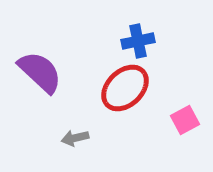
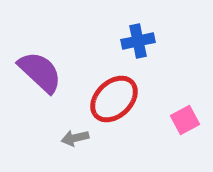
red ellipse: moved 11 px left, 11 px down
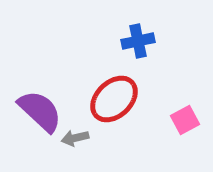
purple semicircle: moved 39 px down
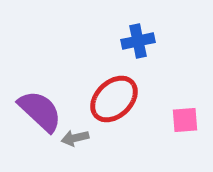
pink square: rotated 24 degrees clockwise
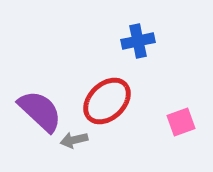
red ellipse: moved 7 px left, 2 px down
pink square: moved 4 px left, 2 px down; rotated 16 degrees counterclockwise
gray arrow: moved 1 px left, 2 px down
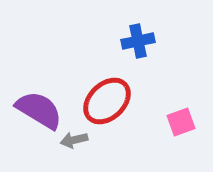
purple semicircle: moved 1 px left, 1 px up; rotated 12 degrees counterclockwise
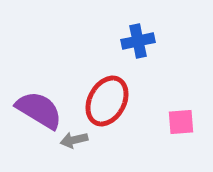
red ellipse: rotated 18 degrees counterclockwise
pink square: rotated 16 degrees clockwise
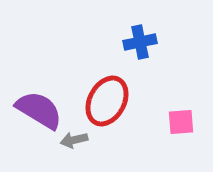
blue cross: moved 2 px right, 1 px down
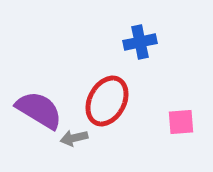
gray arrow: moved 2 px up
